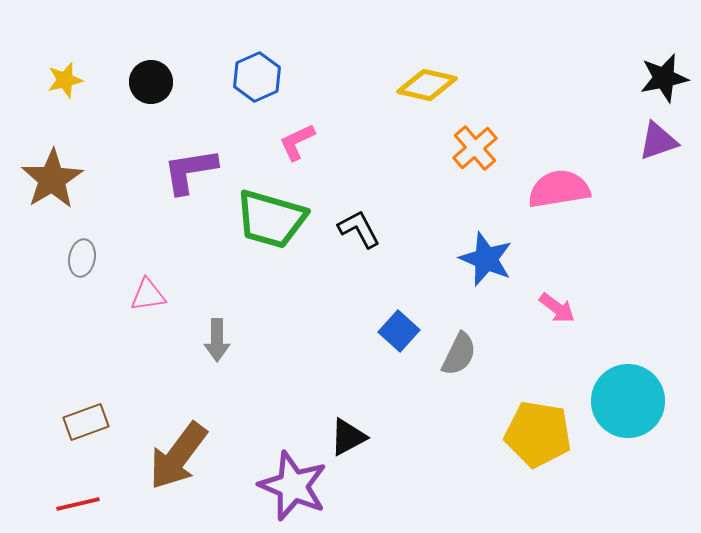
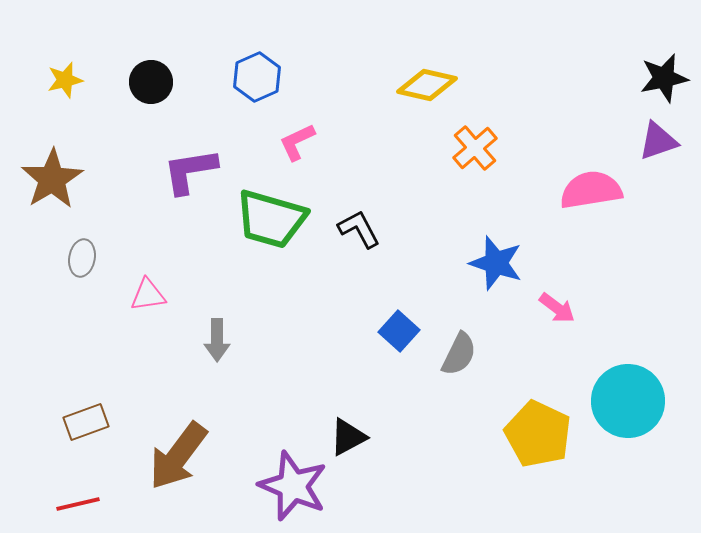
pink semicircle: moved 32 px right, 1 px down
blue star: moved 10 px right, 4 px down; rotated 4 degrees counterclockwise
yellow pentagon: rotated 16 degrees clockwise
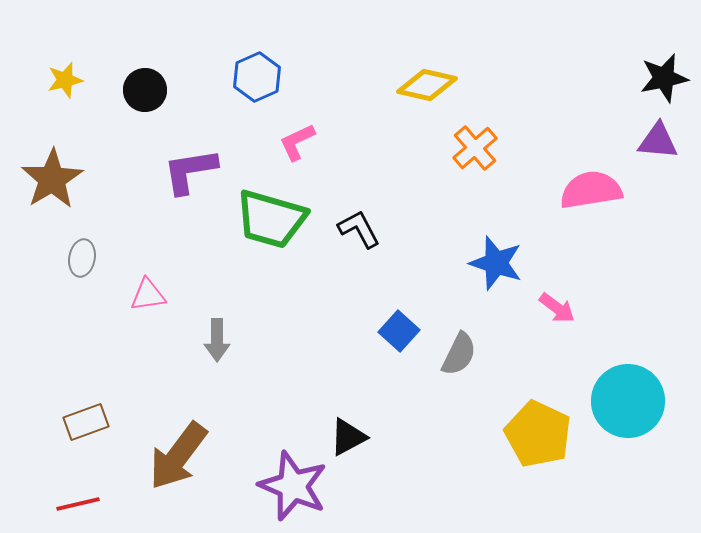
black circle: moved 6 px left, 8 px down
purple triangle: rotated 24 degrees clockwise
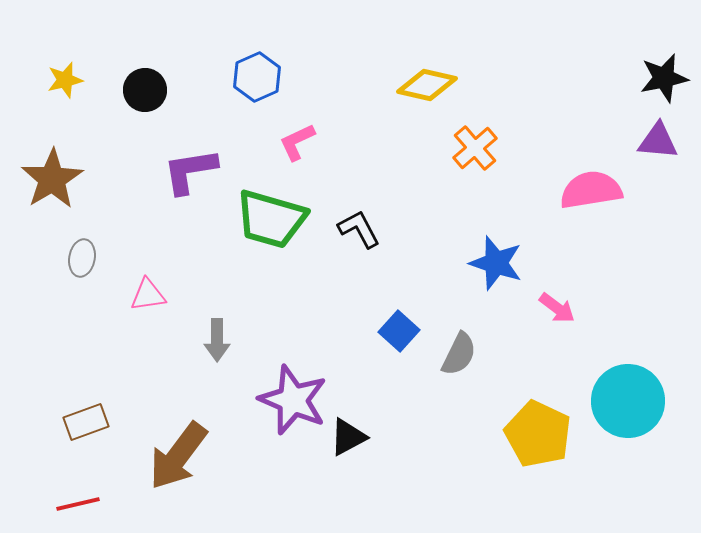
purple star: moved 86 px up
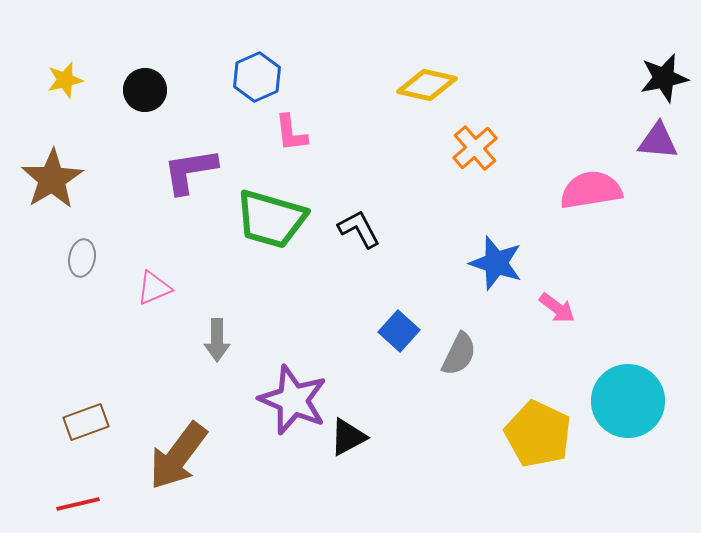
pink L-shape: moved 6 px left, 9 px up; rotated 72 degrees counterclockwise
pink triangle: moved 6 px right, 7 px up; rotated 15 degrees counterclockwise
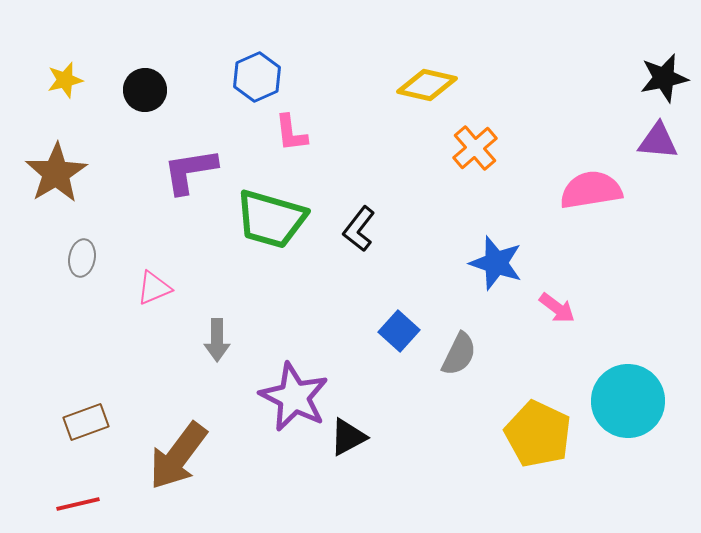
brown star: moved 4 px right, 6 px up
black L-shape: rotated 114 degrees counterclockwise
purple star: moved 1 px right, 3 px up; rotated 4 degrees clockwise
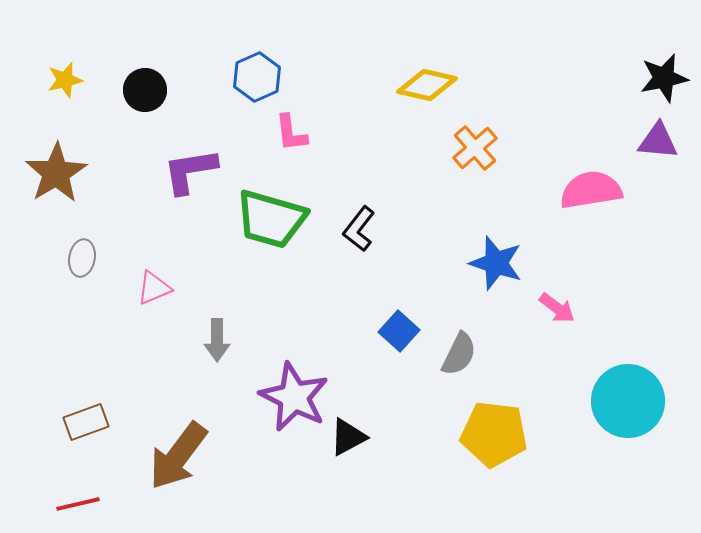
yellow pentagon: moved 44 px left; rotated 18 degrees counterclockwise
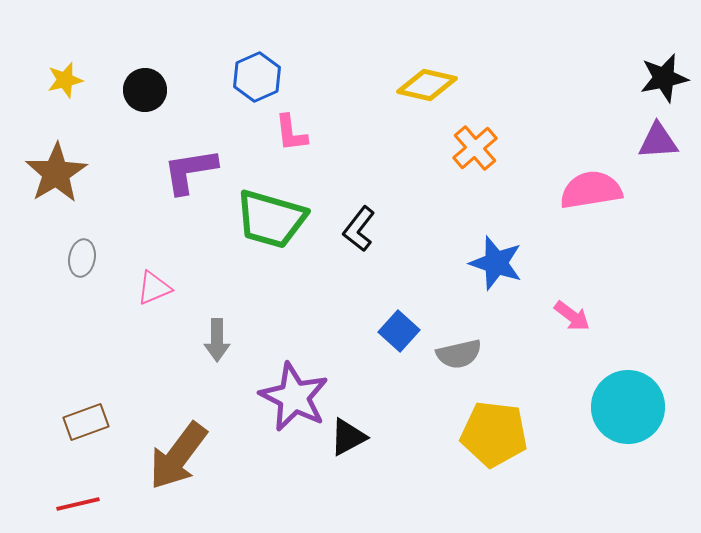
purple triangle: rotated 9 degrees counterclockwise
pink arrow: moved 15 px right, 8 px down
gray semicircle: rotated 51 degrees clockwise
cyan circle: moved 6 px down
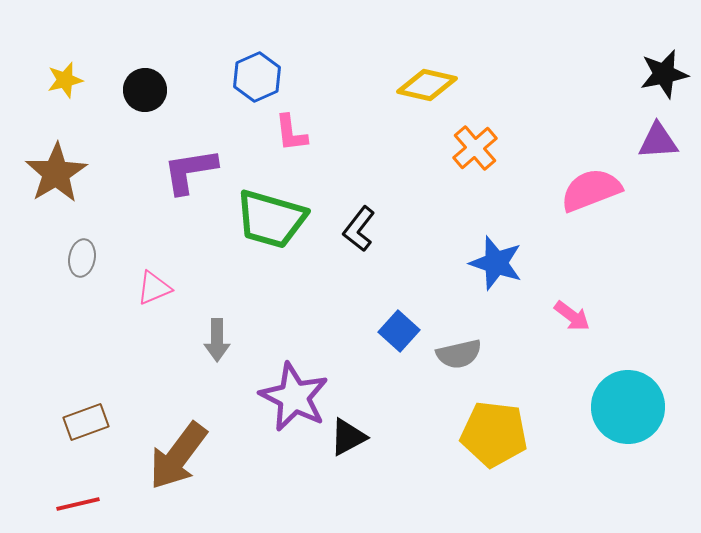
black star: moved 4 px up
pink semicircle: rotated 12 degrees counterclockwise
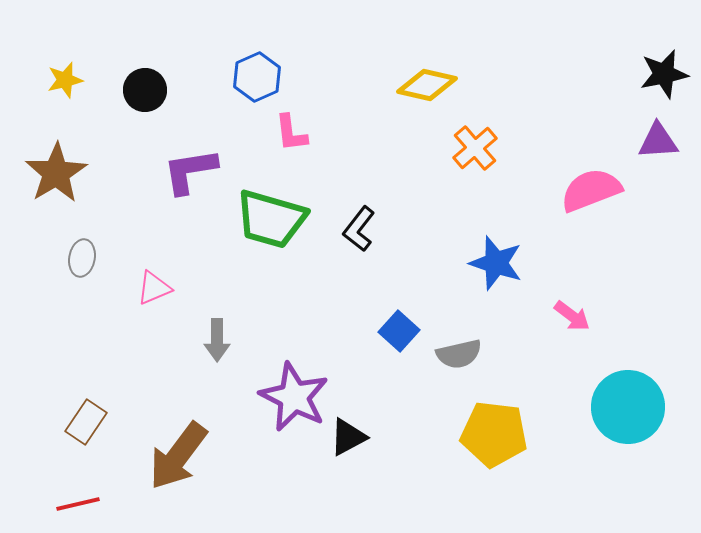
brown rectangle: rotated 36 degrees counterclockwise
